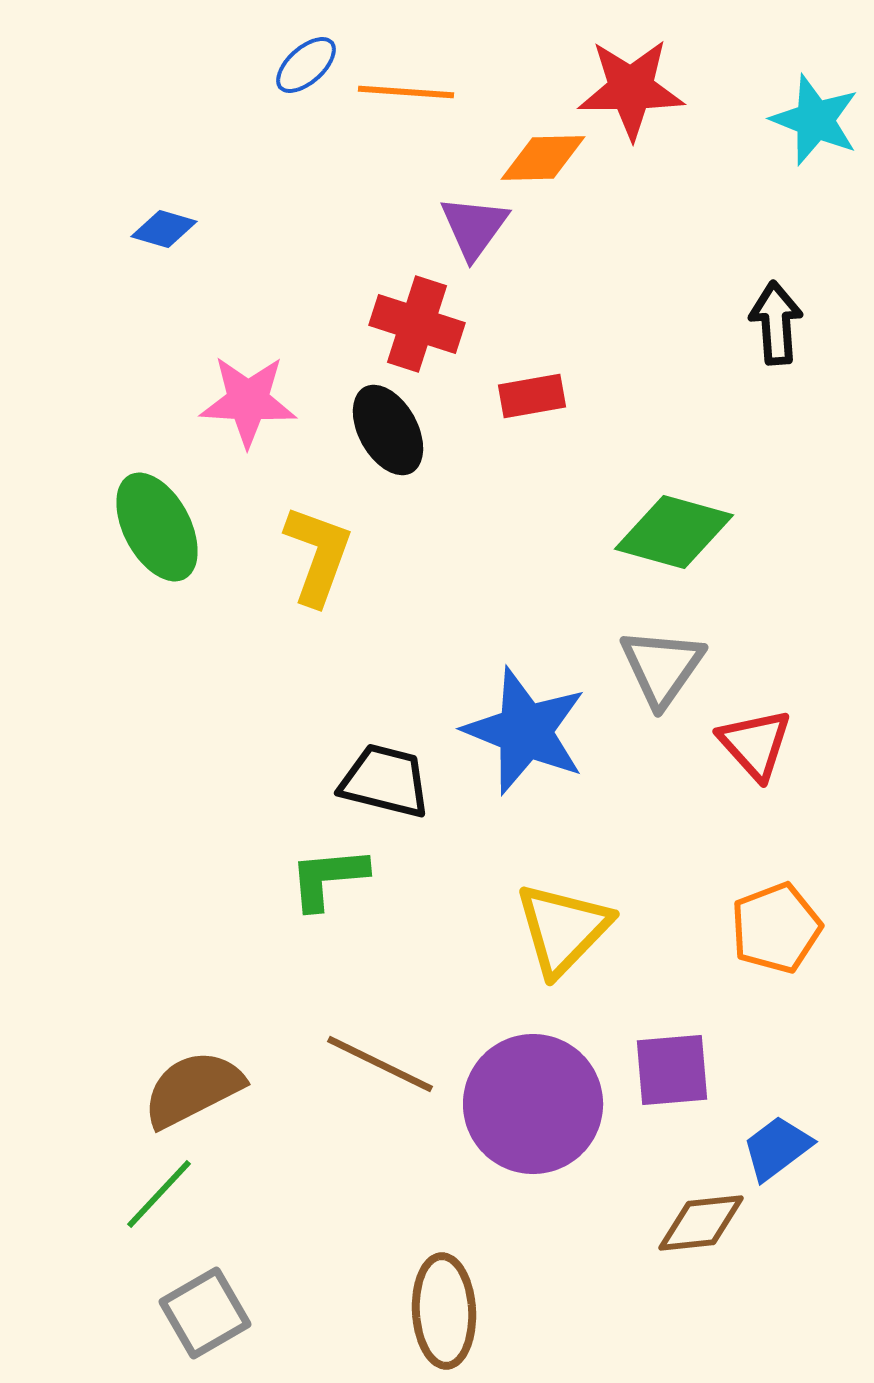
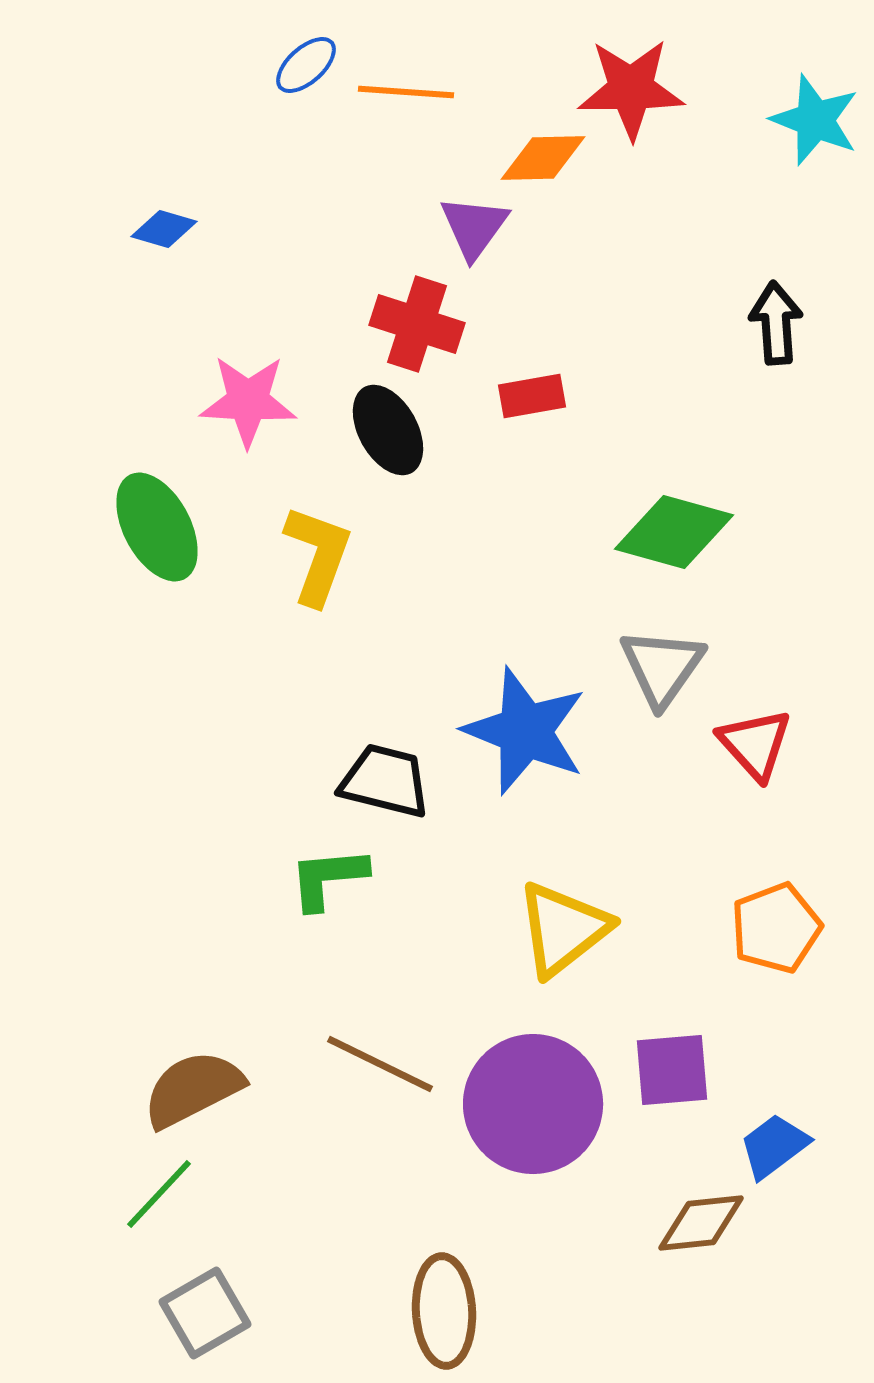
yellow triangle: rotated 8 degrees clockwise
blue trapezoid: moved 3 px left, 2 px up
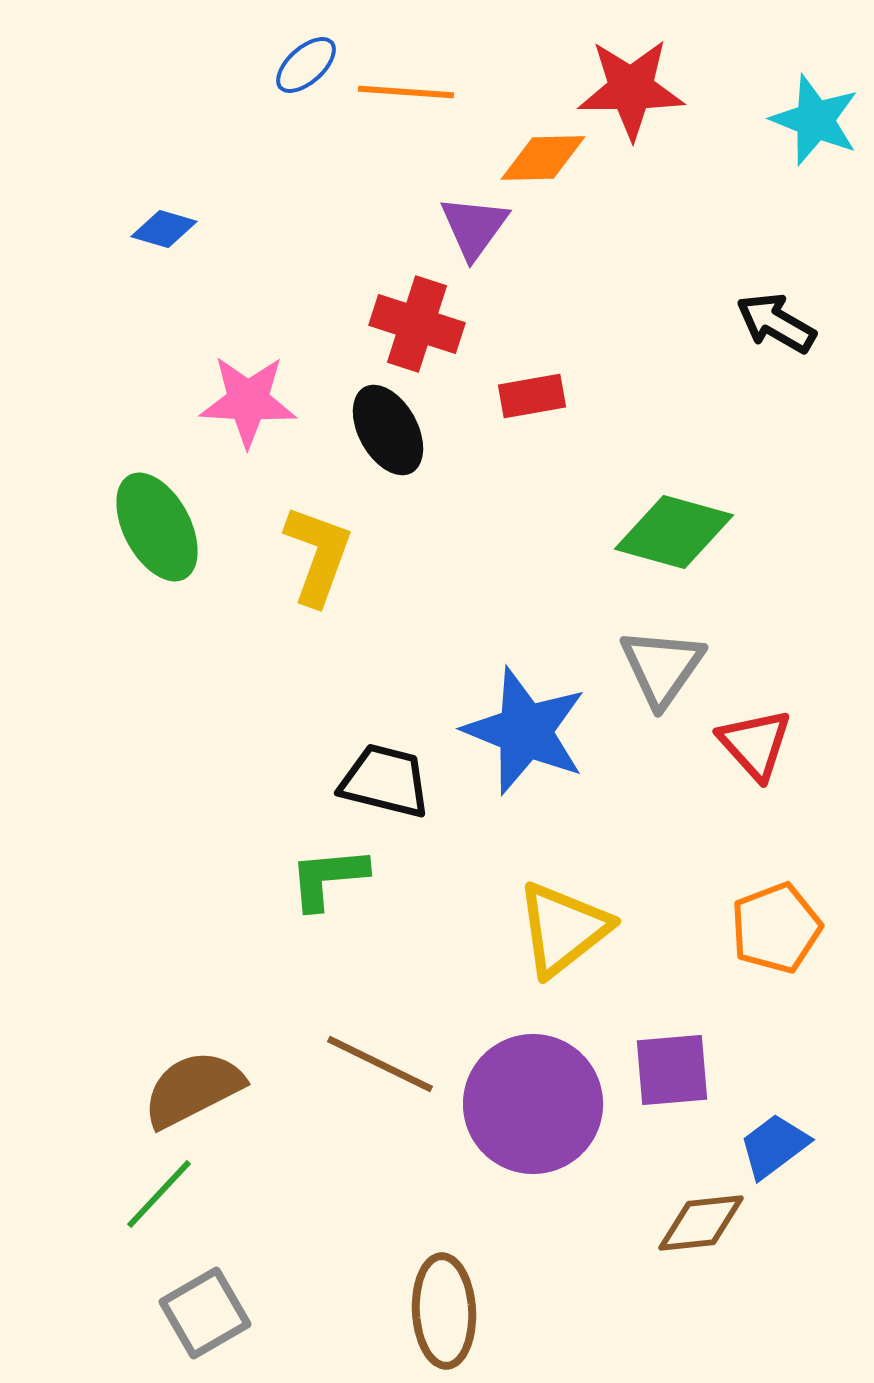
black arrow: rotated 56 degrees counterclockwise
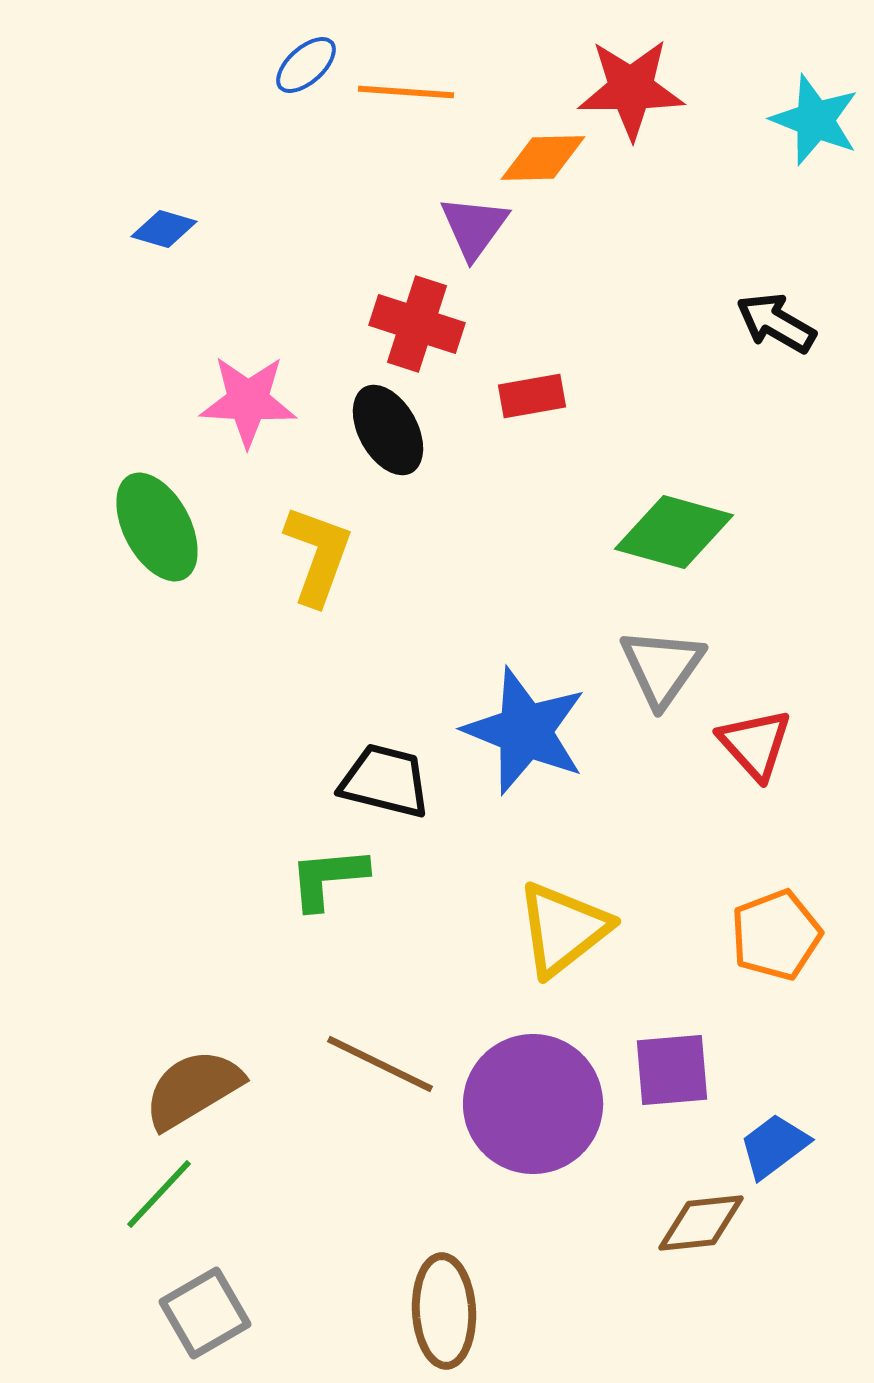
orange pentagon: moved 7 px down
brown semicircle: rotated 4 degrees counterclockwise
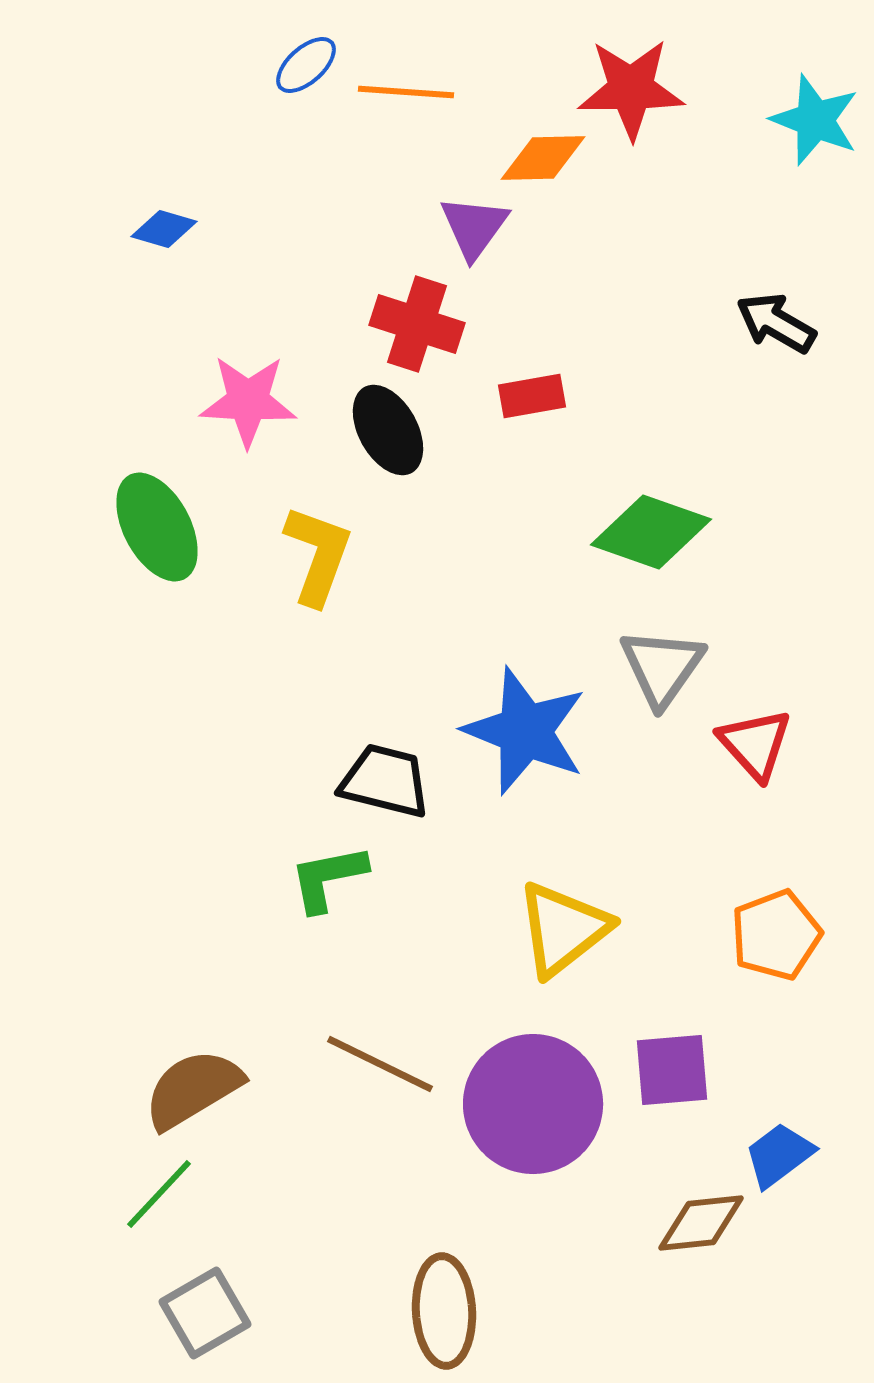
green diamond: moved 23 px left; rotated 4 degrees clockwise
green L-shape: rotated 6 degrees counterclockwise
blue trapezoid: moved 5 px right, 9 px down
